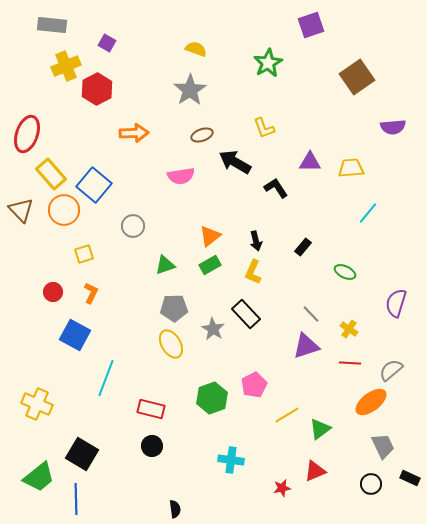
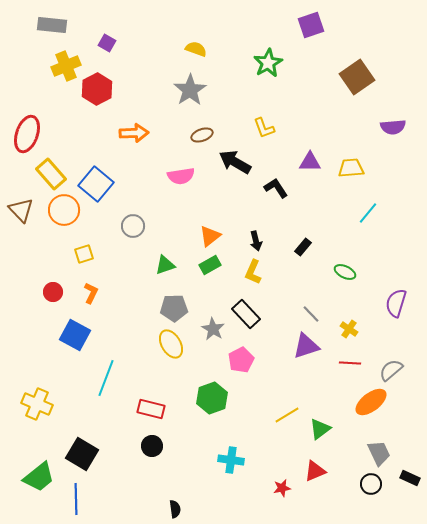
blue square at (94, 185): moved 2 px right, 1 px up
pink pentagon at (254, 385): moved 13 px left, 25 px up
gray trapezoid at (383, 446): moved 4 px left, 7 px down
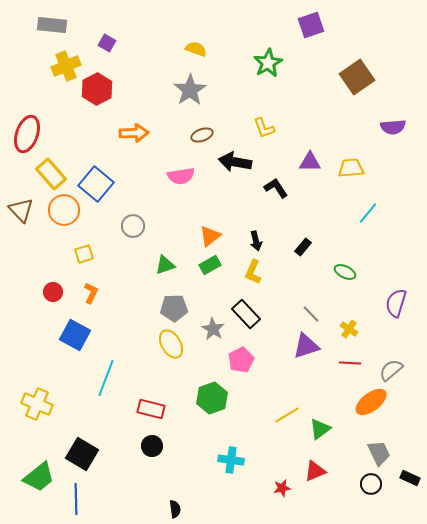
black arrow at (235, 162): rotated 20 degrees counterclockwise
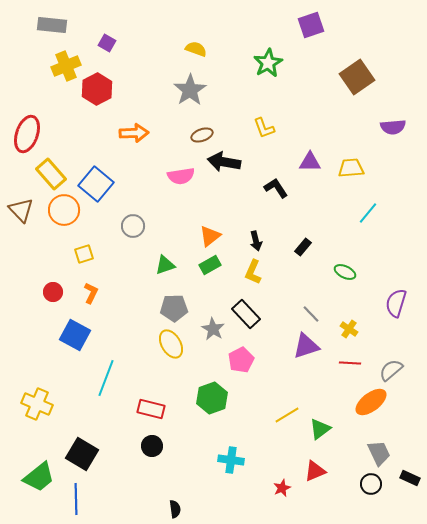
black arrow at (235, 162): moved 11 px left
red star at (282, 488): rotated 12 degrees counterclockwise
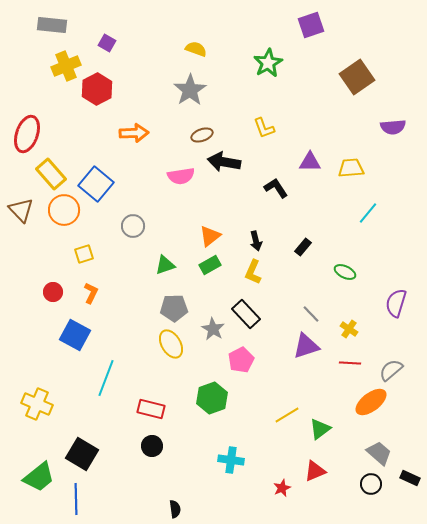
gray trapezoid at (379, 453): rotated 24 degrees counterclockwise
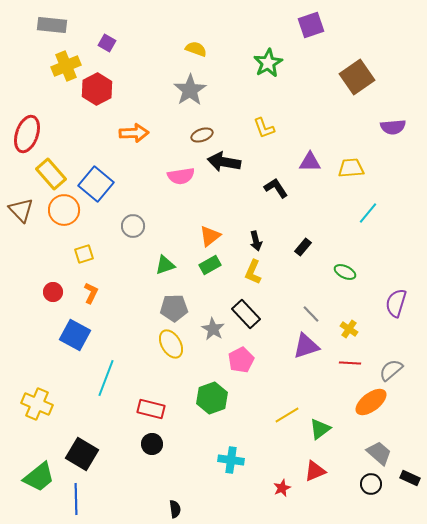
black circle at (152, 446): moved 2 px up
